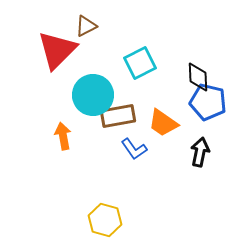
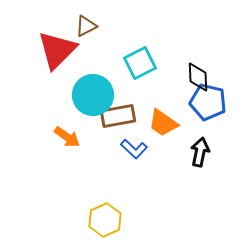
orange arrow: moved 4 px right, 1 px down; rotated 136 degrees clockwise
blue L-shape: rotated 12 degrees counterclockwise
yellow hexagon: rotated 20 degrees clockwise
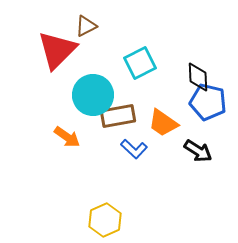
black arrow: moved 2 px left, 1 px up; rotated 112 degrees clockwise
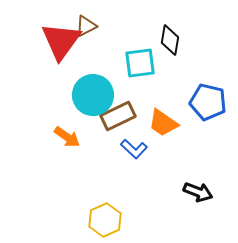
red triangle: moved 4 px right, 9 px up; rotated 9 degrees counterclockwise
cyan square: rotated 20 degrees clockwise
black diamond: moved 28 px left, 37 px up; rotated 12 degrees clockwise
brown rectangle: rotated 16 degrees counterclockwise
black arrow: moved 41 px down; rotated 12 degrees counterclockwise
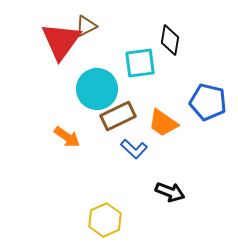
cyan circle: moved 4 px right, 6 px up
black arrow: moved 28 px left
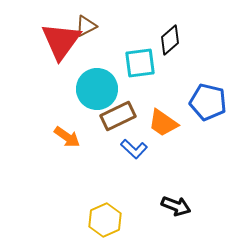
black diamond: rotated 40 degrees clockwise
black arrow: moved 6 px right, 14 px down
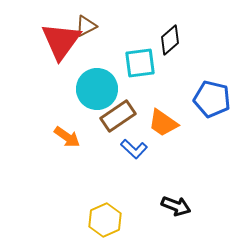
blue pentagon: moved 4 px right, 3 px up
brown rectangle: rotated 8 degrees counterclockwise
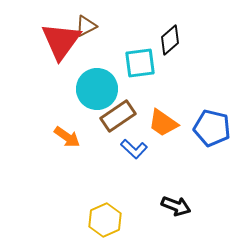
blue pentagon: moved 29 px down
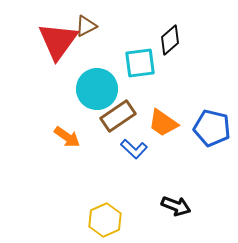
red triangle: moved 3 px left
